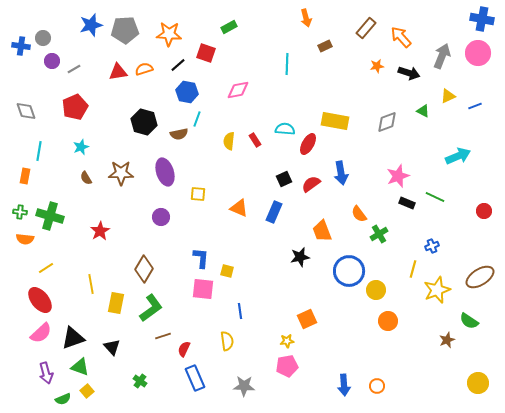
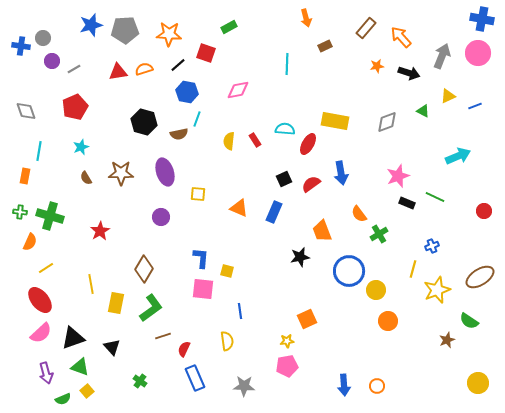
orange semicircle at (25, 239): moved 5 px right, 3 px down; rotated 72 degrees counterclockwise
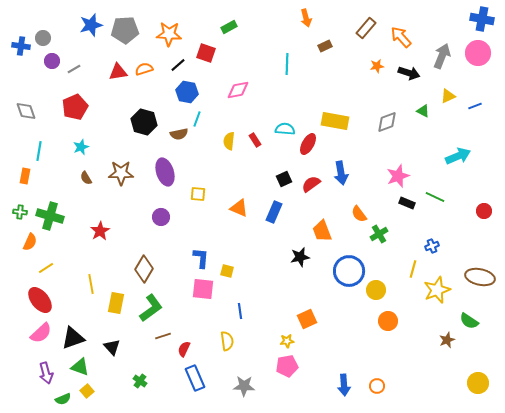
brown ellipse at (480, 277): rotated 44 degrees clockwise
